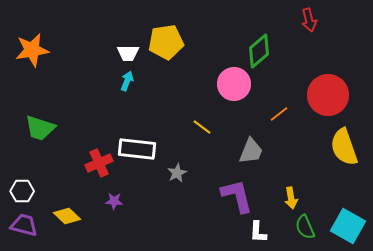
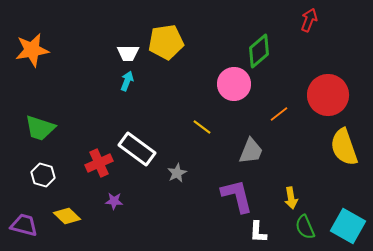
red arrow: rotated 145 degrees counterclockwise
white rectangle: rotated 30 degrees clockwise
white hexagon: moved 21 px right, 16 px up; rotated 15 degrees clockwise
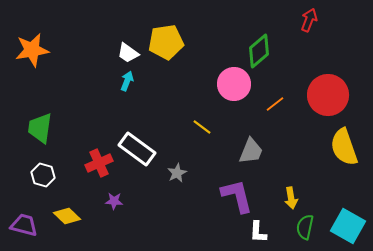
white trapezoid: rotated 35 degrees clockwise
orange line: moved 4 px left, 10 px up
green trapezoid: rotated 80 degrees clockwise
green semicircle: rotated 35 degrees clockwise
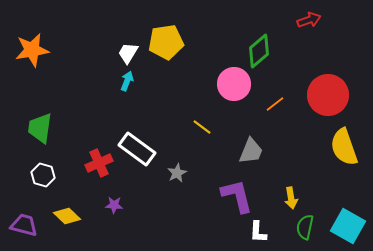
red arrow: rotated 50 degrees clockwise
white trapezoid: rotated 85 degrees clockwise
purple star: moved 4 px down
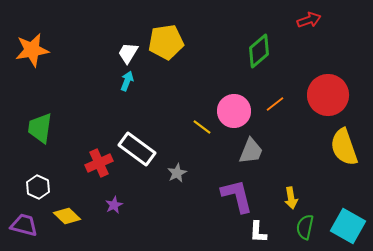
pink circle: moved 27 px down
white hexagon: moved 5 px left, 12 px down; rotated 10 degrees clockwise
purple star: rotated 30 degrees counterclockwise
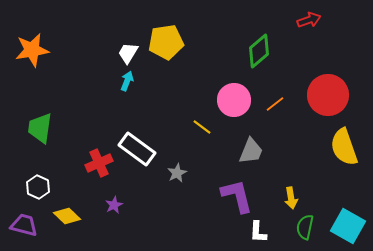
pink circle: moved 11 px up
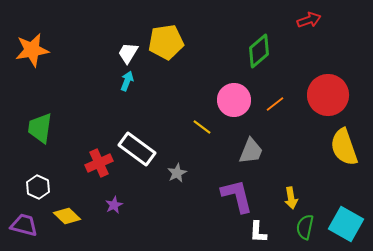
cyan square: moved 2 px left, 2 px up
